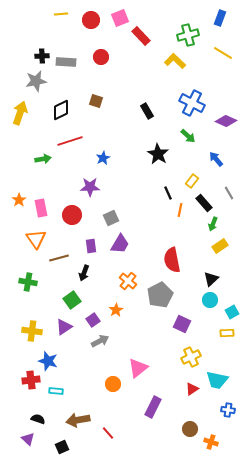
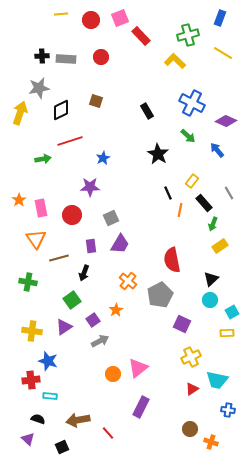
gray rectangle at (66, 62): moved 3 px up
gray star at (36, 81): moved 3 px right, 7 px down
blue arrow at (216, 159): moved 1 px right, 9 px up
orange circle at (113, 384): moved 10 px up
cyan rectangle at (56, 391): moved 6 px left, 5 px down
purple rectangle at (153, 407): moved 12 px left
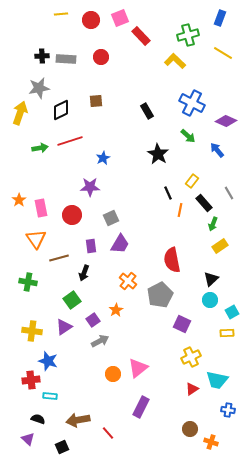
brown square at (96, 101): rotated 24 degrees counterclockwise
green arrow at (43, 159): moved 3 px left, 11 px up
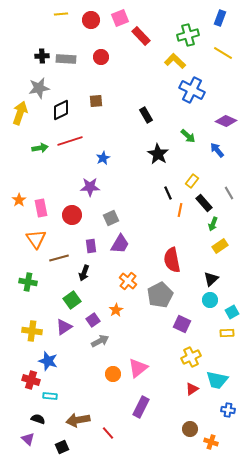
blue cross at (192, 103): moved 13 px up
black rectangle at (147, 111): moved 1 px left, 4 px down
red cross at (31, 380): rotated 24 degrees clockwise
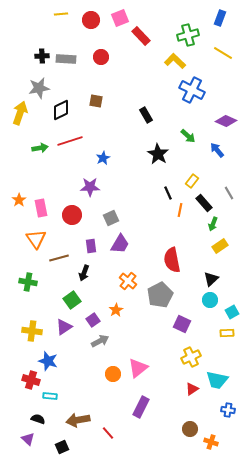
brown square at (96, 101): rotated 16 degrees clockwise
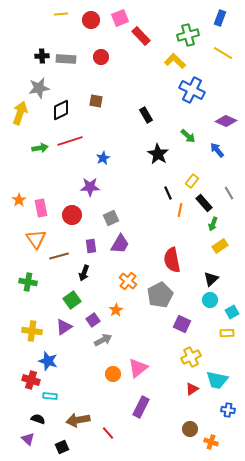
brown line at (59, 258): moved 2 px up
gray arrow at (100, 341): moved 3 px right, 1 px up
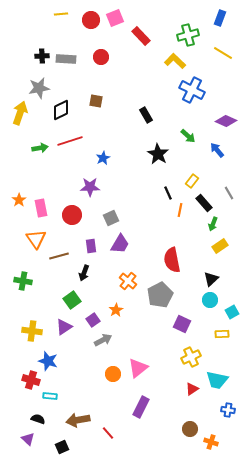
pink square at (120, 18): moved 5 px left
green cross at (28, 282): moved 5 px left, 1 px up
yellow rectangle at (227, 333): moved 5 px left, 1 px down
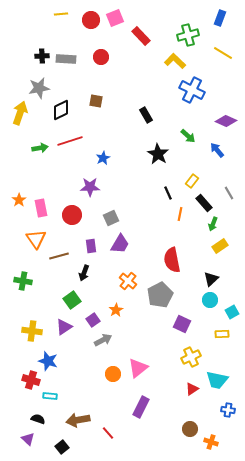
orange line at (180, 210): moved 4 px down
black square at (62, 447): rotated 16 degrees counterclockwise
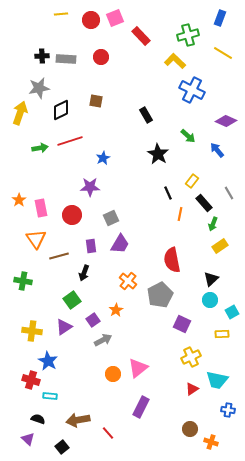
blue star at (48, 361): rotated 12 degrees clockwise
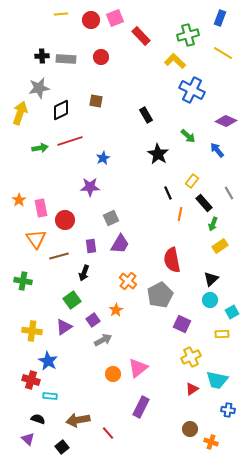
red circle at (72, 215): moved 7 px left, 5 px down
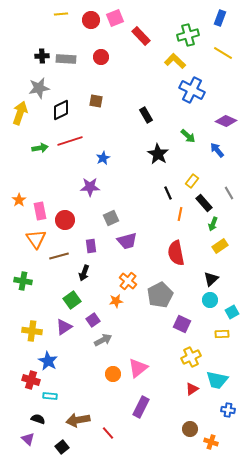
pink rectangle at (41, 208): moved 1 px left, 3 px down
purple trapezoid at (120, 244): moved 7 px right, 3 px up; rotated 45 degrees clockwise
red semicircle at (172, 260): moved 4 px right, 7 px up
orange star at (116, 310): moved 9 px up; rotated 24 degrees clockwise
